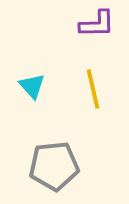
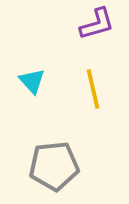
purple L-shape: rotated 15 degrees counterclockwise
cyan triangle: moved 5 px up
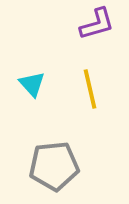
cyan triangle: moved 3 px down
yellow line: moved 3 px left
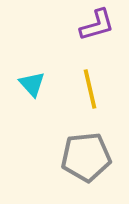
purple L-shape: moved 1 px down
gray pentagon: moved 32 px right, 9 px up
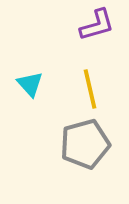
cyan triangle: moved 2 px left
gray pentagon: moved 1 px left, 13 px up; rotated 9 degrees counterclockwise
